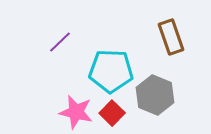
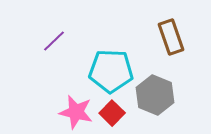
purple line: moved 6 px left, 1 px up
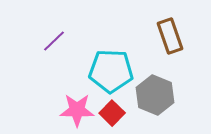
brown rectangle: moved 1 px left, 1 px up
pink star: moved 1 px right, 2 px up; rotated 12 degrees counterclockwise
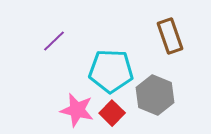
pink star: rotated 12 degrees clockwise
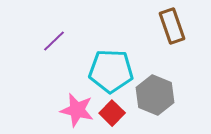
brown rectangle: moved 2 px right, 10 px up
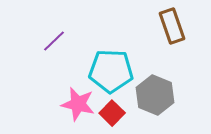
pink star: moved 1 px right, 6 px up
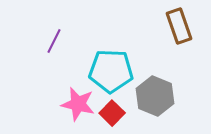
brown rectangle: moved 7 px right
purple line: rotated 20 degrees counterclockwise
gray hexagon: moved 1 px down
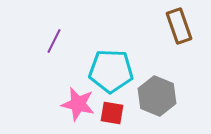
gray hexagon: moved 2 px right
red square: rotated 35 degrees counterclockwise
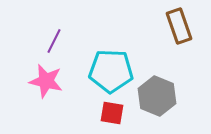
pink star: moved 32 px left, 23 px up
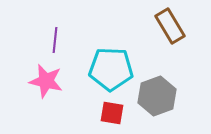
brown rectangle: moved 9 px left; rotated 12 degrees counterclockwise
purple line: moved 1 px right, 1 px up; rotated 20 degrees counterclockwise
cyan pentagon: moved 2 px up
gray hexagon: rotated 18 degrees clockwise
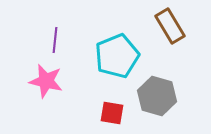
cyan pentagon: moved 6 px right, 13 px up; rotated 24 degrees counterclockwise
gray hexagon: rotated 24 degrees counterclockwise
